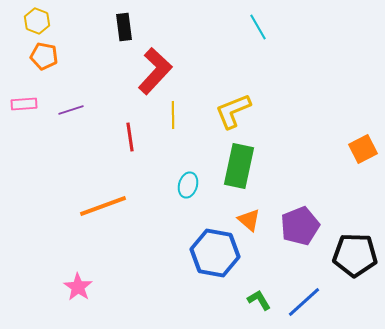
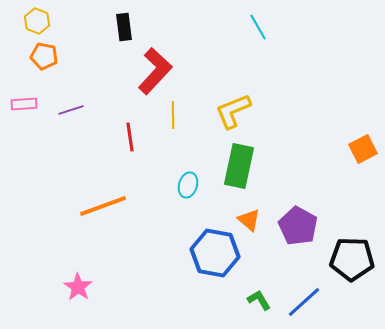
purple pentagon: moved 2 px left; rotated 21 degrees counterclockwise
black pentagon: moved 3 px left, 4 px down
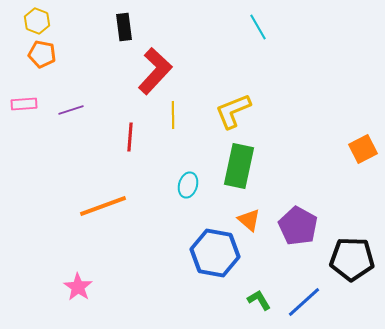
orange pentagon: moved 2 px left, 2 px up
red line: rotated 12 degrees clockwise
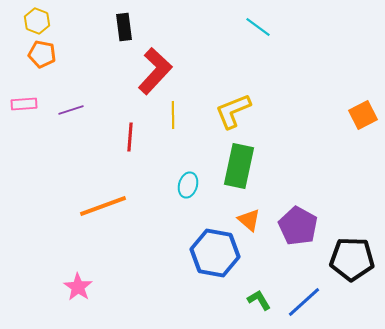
cyan line: rotated 24 degrees counterclockwise
orange square: moved 34 px up
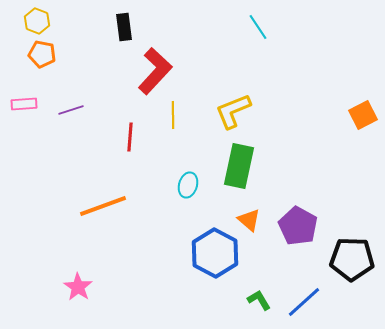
cyan line: rotated 20 degrees clockwise
blue hexagon: rotated 18 degrees clockwise
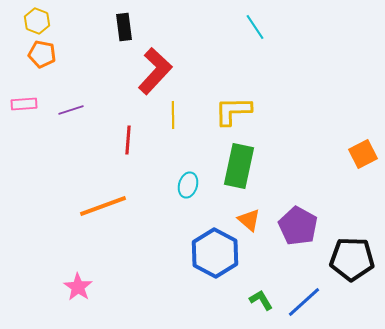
cyan line: moved 3 px left
yellow L-shape: rotated 21 degrees clockwise
orange square: moved 39 px down
red line: moved 2 px left, 3 px down
green L-shape: moved 2 px right
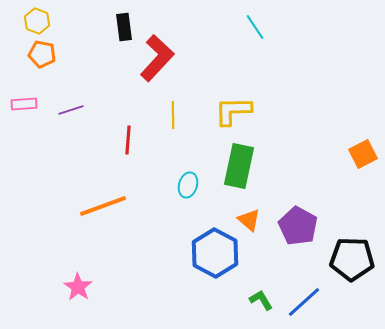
red L-shape: moved 2 px right, 13 px up
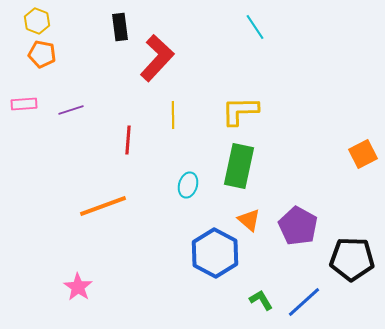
black rectangle: moved 4 px left
yellow L-shape: moved 7 px right
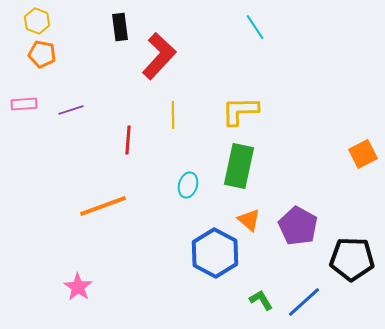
red L-shape: moved 2 px right, 2 px up
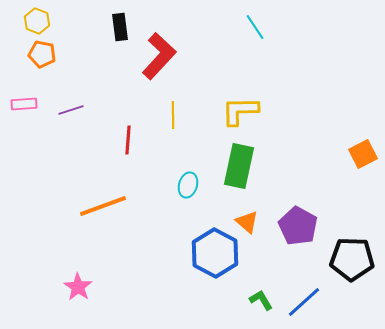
orange triangle: moved 2 px left, 2 px down
